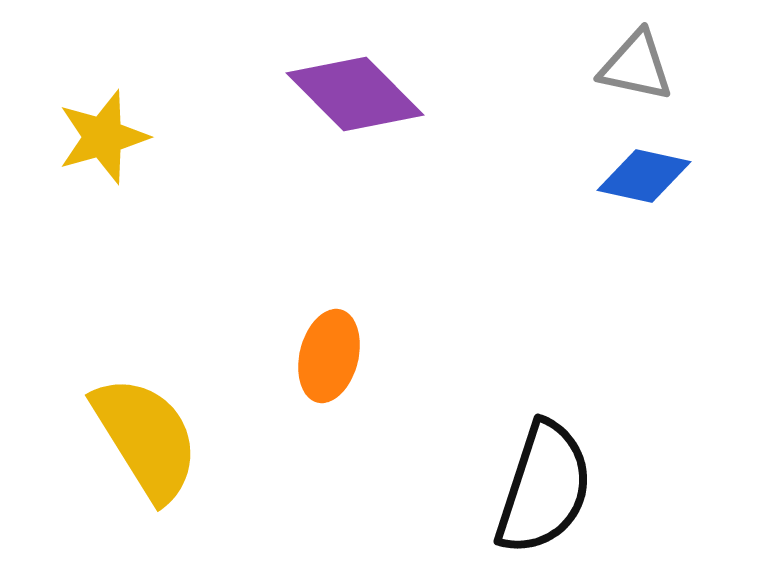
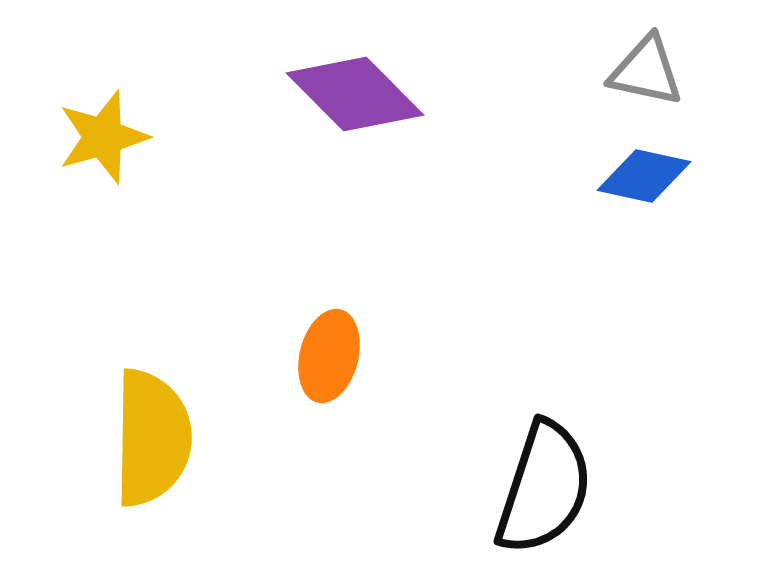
gray triangle: moved 10 px right, 5 px down
yellow semicircle: moved 6 px right; rotated 33 degrees clockwise
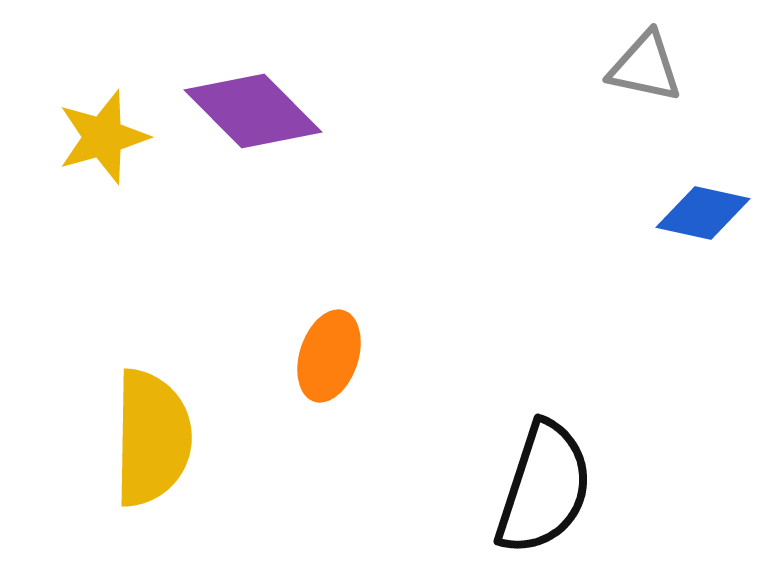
gray triangle: moved 1 px left, 4 px up
purple diamond: moved 102 px left, 17 px down
blue diamond: moved 59 px right, 37 px down
orange ellipse: rotated 4 degrees clockwise
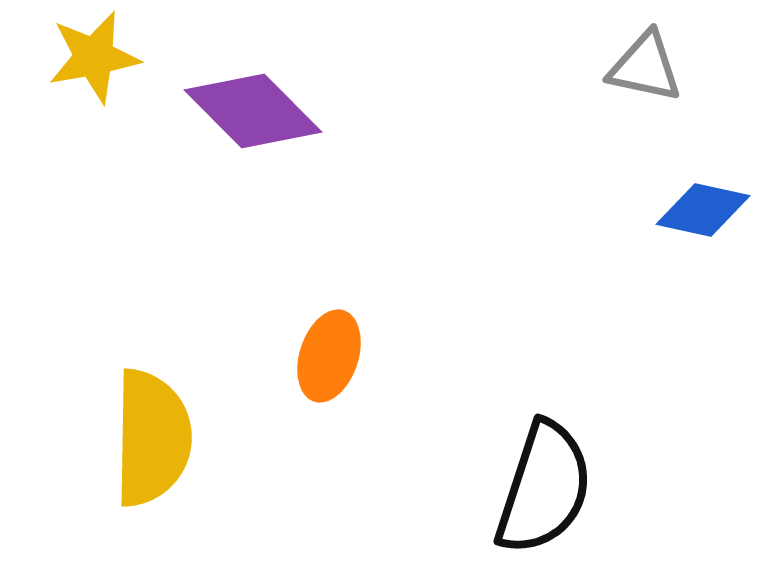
yellow star: moved 9 px left, 80 px up; rotated 6 degrees clockwise
blue diamond: moved 3 px up
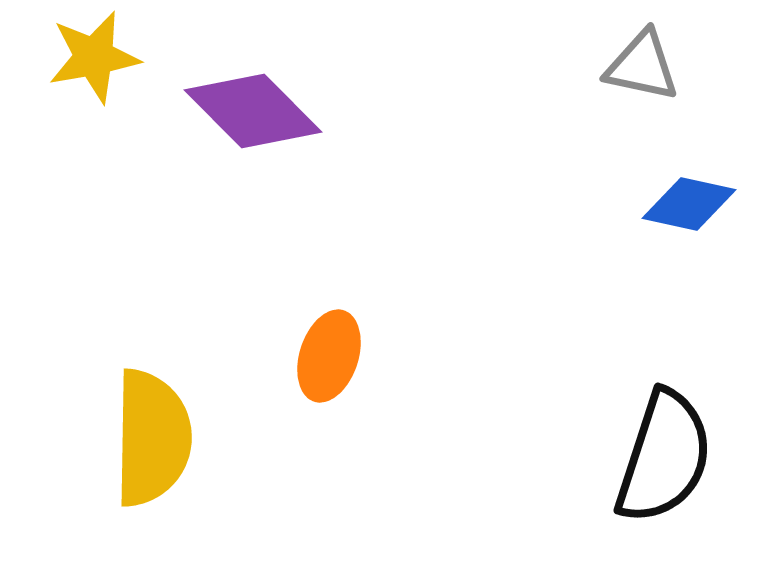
gray triangle: moved 3 px left, 1 px up
blue diamond: moved 14 px left, 6 px up
black semicircle: moved 120 px right, 31 px up
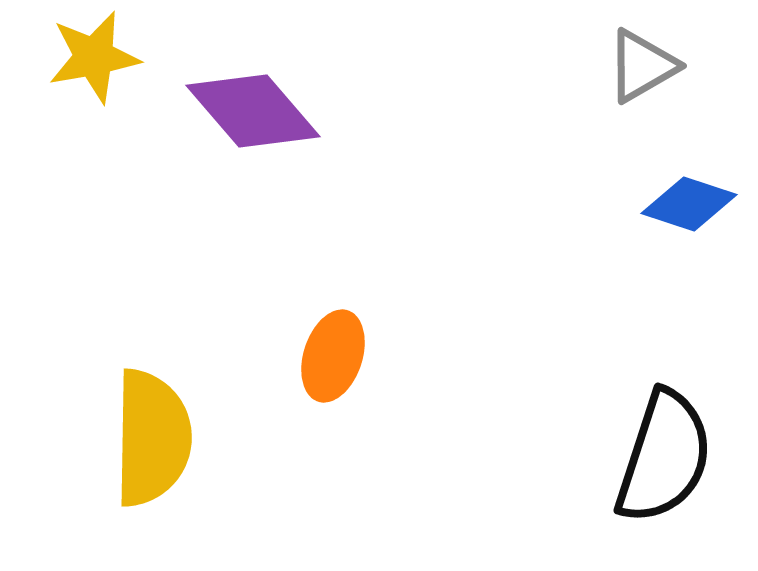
gray triangle: rotated 42 degrees counterclockwise
purple diamond: rotated 4 degrees clockwise
blue diamond: rotated 6 degrees clockwise
orange ellipse: moved 4 px right
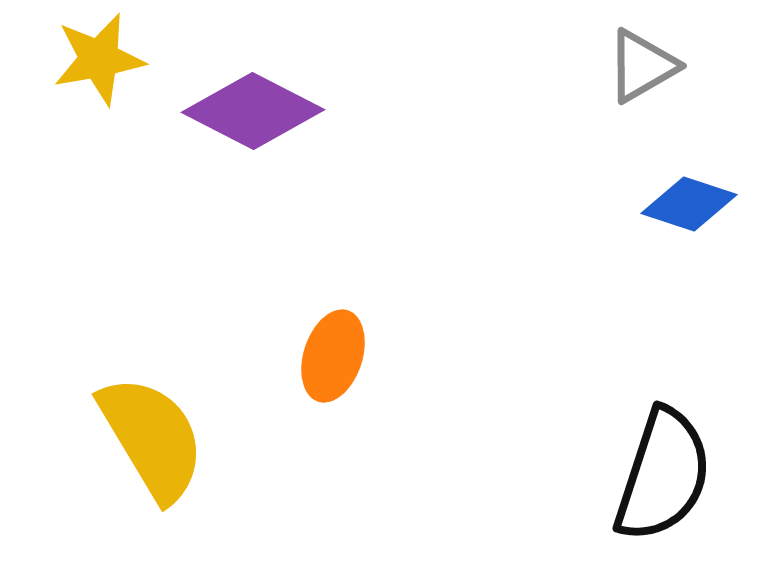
yellow star: moved 5 px right, 2 px down
purple diamond: rotated 22 degrees counterclockwise
yellow semicircle: rotated 32 degrees counterclockwise
black semicircle: moved 1 px left, 18 px down
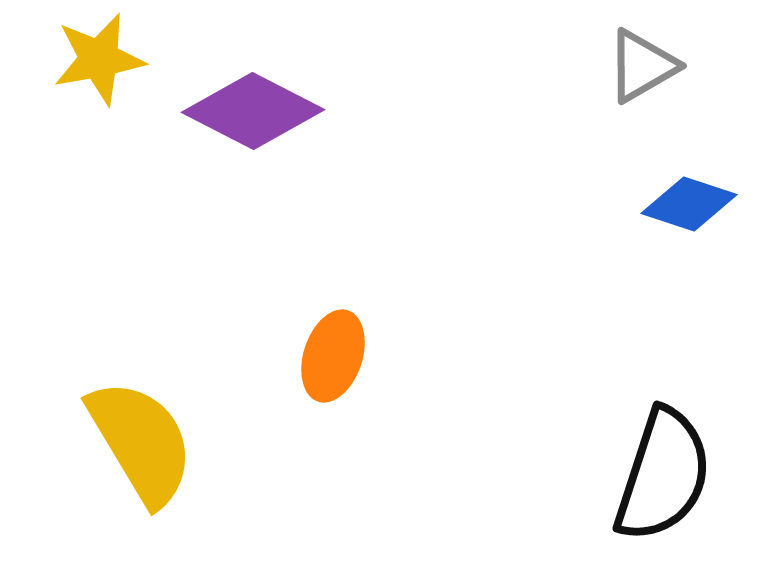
yellow semicircle: moved 11 px left, 4 px down
